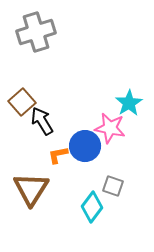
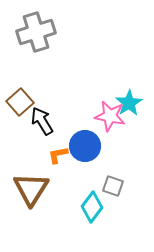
brown square: moved 2 px left
pink star: moved 12 px up
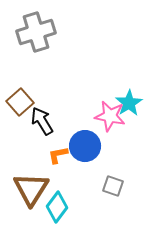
cyan diamond: moved 35 px left
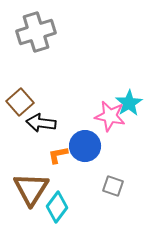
black arrow: moved 1 px left, 2 px down; rotated 52 degrees counterclockwise
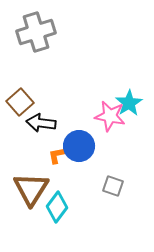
blue circle: moved 6 px left
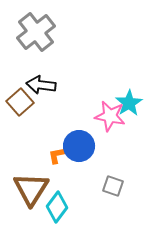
gray cross: rotated 21 degrees counterclockwise
black arrow: moved 38 px up
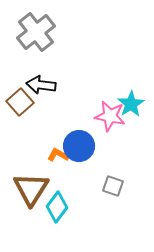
cyan star: moved 2 px right, 1 px down
orange L-shape: rotated 40 degrees clockwise
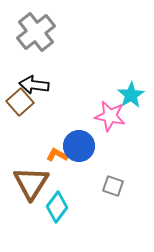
black arrow: moved 7 px left
cyan star: moved 9 px up
orange L-shape: moved 1 px left
brown triangle: moved 6 px up
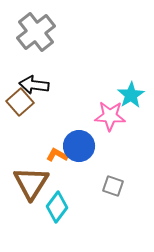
pink star: rotated 8 degrees counterclockwise
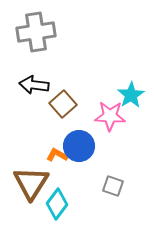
gray cross: rotated 30 degrees clockwise
brown square: moved 43 px right, 2 px down
cyan diamond: moved 3 px up
